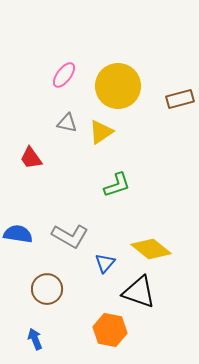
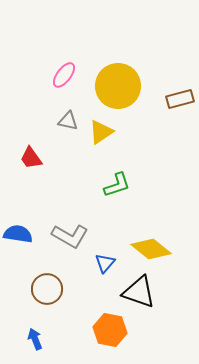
gray triangle: moved 1 px right, 2 px up
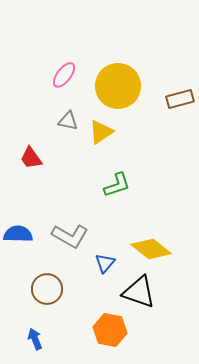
blue semicircle: rotated 8 degrees counterclockwise
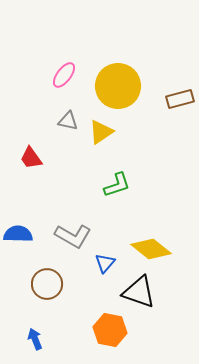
gray L-shape: moved 3 px right
brown circle: moved 5 px up
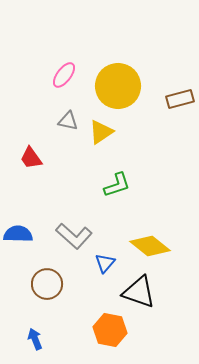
gray L-shape: moved 1 px right; rotated 12 degrees clockwise
yellow diamond: moved 1 px left, 3 px up
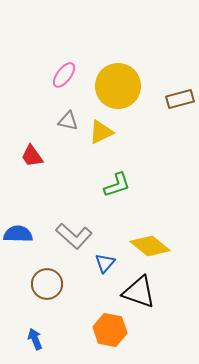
yellow triangle: rotated 8 degrees clockwise
red trapezoid: moved 1 px right, 2 px up
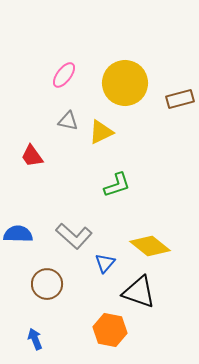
yellow circle: moved 7 px right, 3 px up
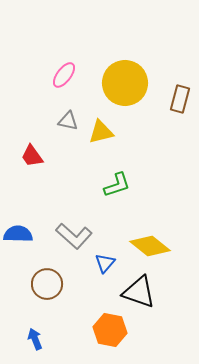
brown rectangle: rotated 60 degrees counterclockwise
yellow triangle: rotated 12 degrees clockwise
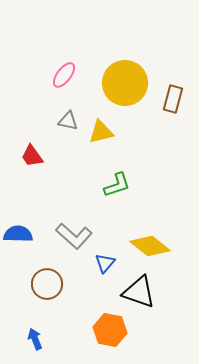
brown rectangle: moved 7 px left
